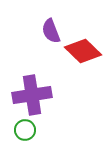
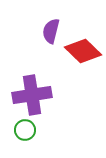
purple semicircle: rotated 35 degrees clockwise
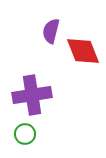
red diamond: rotated 24 degrees clockwise
green circle: moved 4 px down
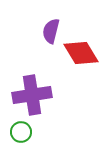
red diamond: moved 2 px left, 2 px down; rotated 9 degrees counterclockwise
green circle: moved 4 px left, 2 px up
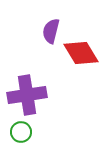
purple cross: moved 5 px left
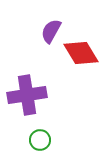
purple semicircle: rotated 15 degrees clockwise
green circle: moved 19 px right, 8 px down
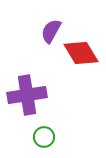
green circle: moved 4 px right, 3 px up
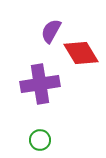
purple cross: moved 13 px right, 11 px up
green circle: moved 4 px left, 3 px down
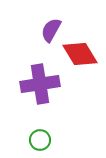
purple semicircle: moved 1 px up
red diamond: moved 1 px left, 1 px down
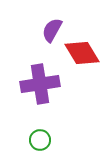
purple semicircle: moved 1 px right
red diamond: moved 2 px right, 1 px up
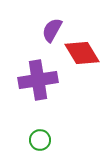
purple cross: moved 2 px left, 4 px up
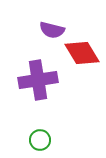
purple semicircle: rotated 105 degrees counterclockwise
